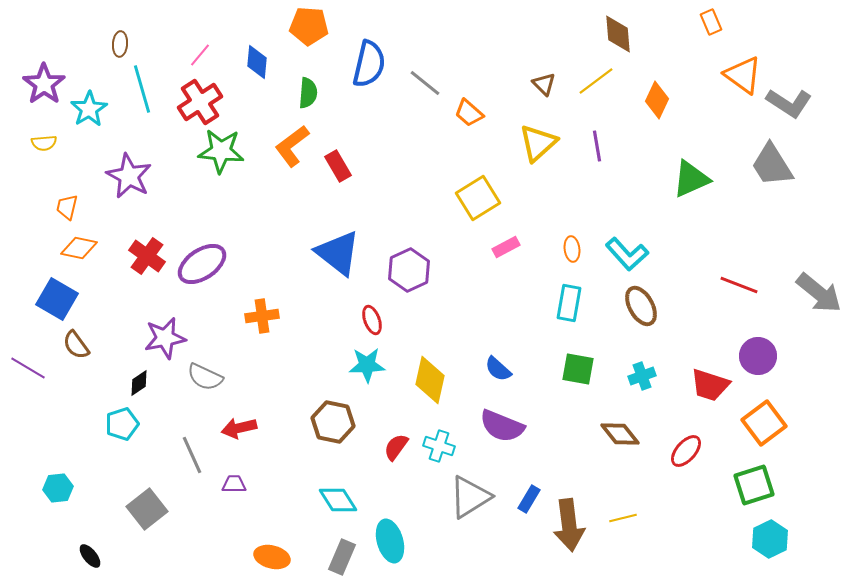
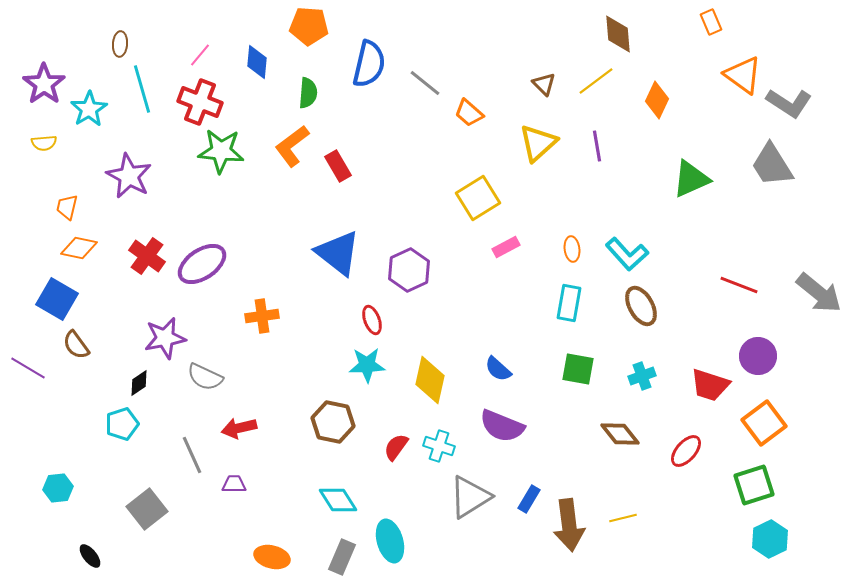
red cross at (200, 102): rotated 36 degrees counterclockwise
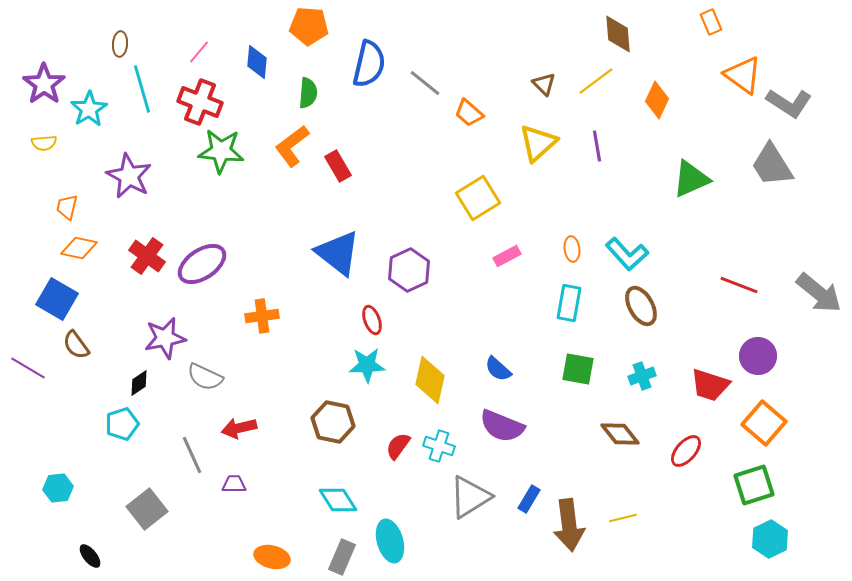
pink line at (200, 55): moved 1 px left, 3 px up
pink rectangle at (506, 247): moved 1 px right, 9 px down
orange square at (764, 423): rotated 12 degrees counterclockwise
red semicircle at (396, 447): moved 2 px right, 1 px up
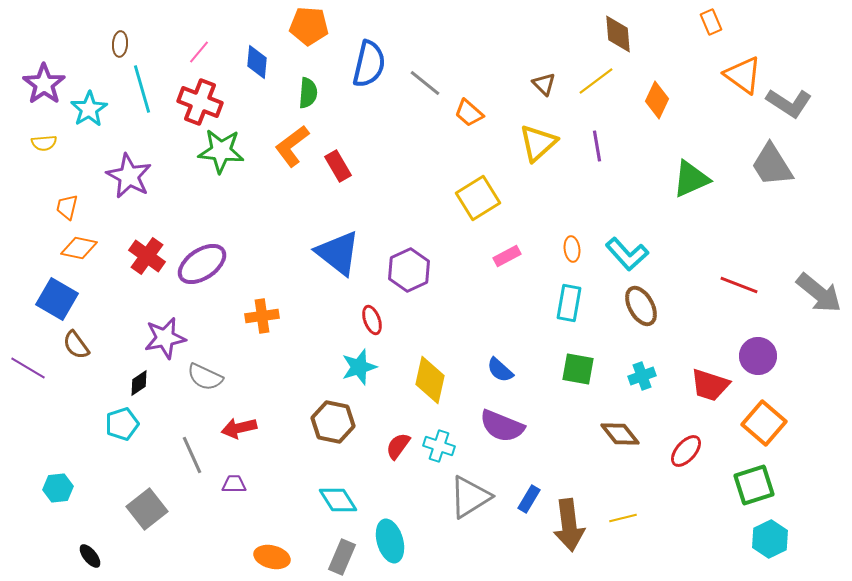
cyan star at (367, 365): moved 8 px left, 2 px down; rotated 15 degrees counterclockwise
blue semicircle at (498, 369): moved 2 px right, 1 px down
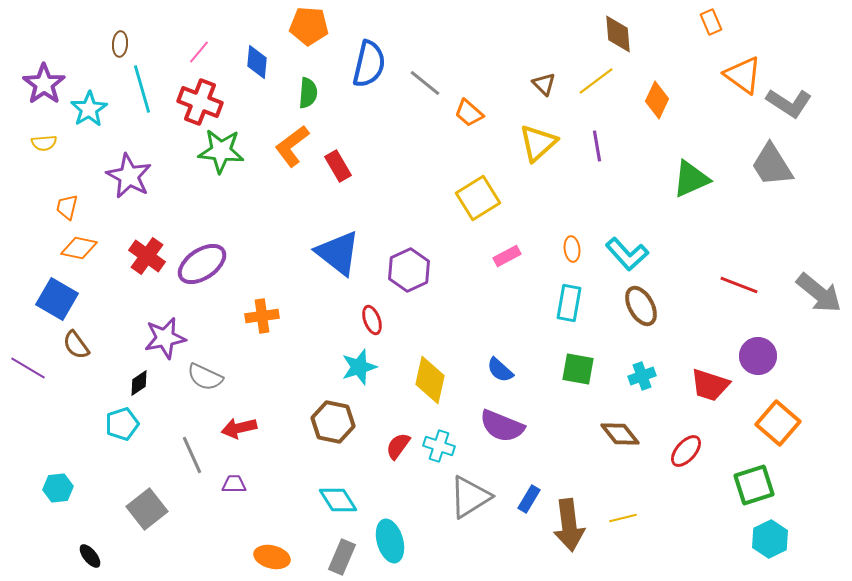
orange square at (764, 423): moved 14 px right
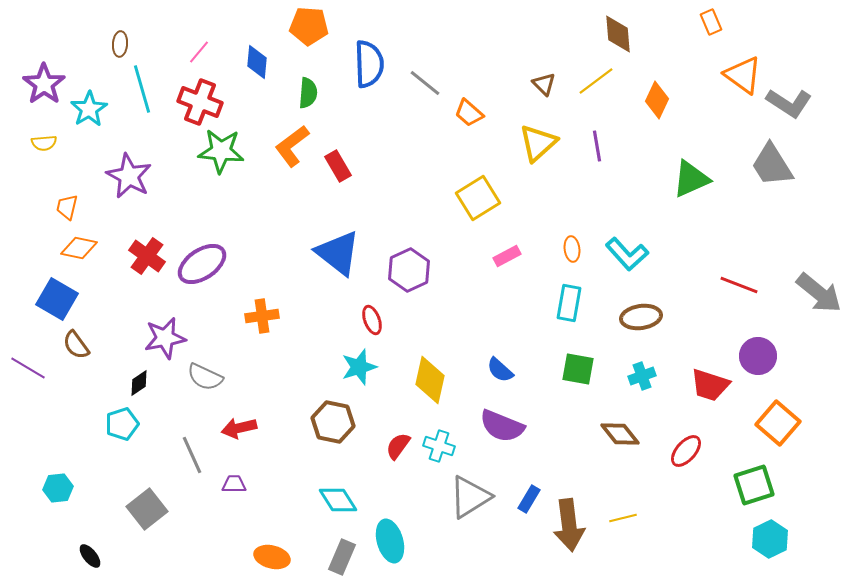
blue semicircle at (369, 64): rotated 15 degrees counterclockwise
brown ellipse at (641, 306): moved 11 px down; rotated 69 degrees counterclockwise
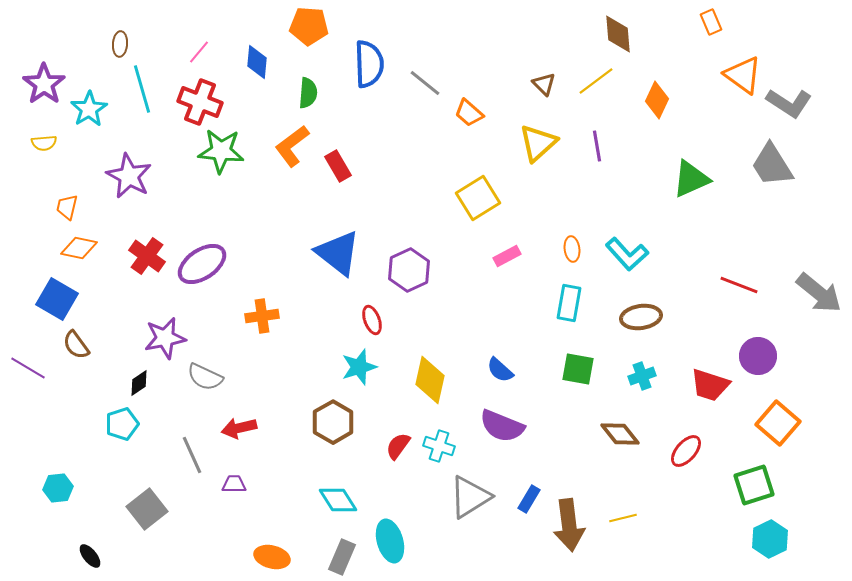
brown hexagon at (333, 422): rotated 18 degrees clockwise
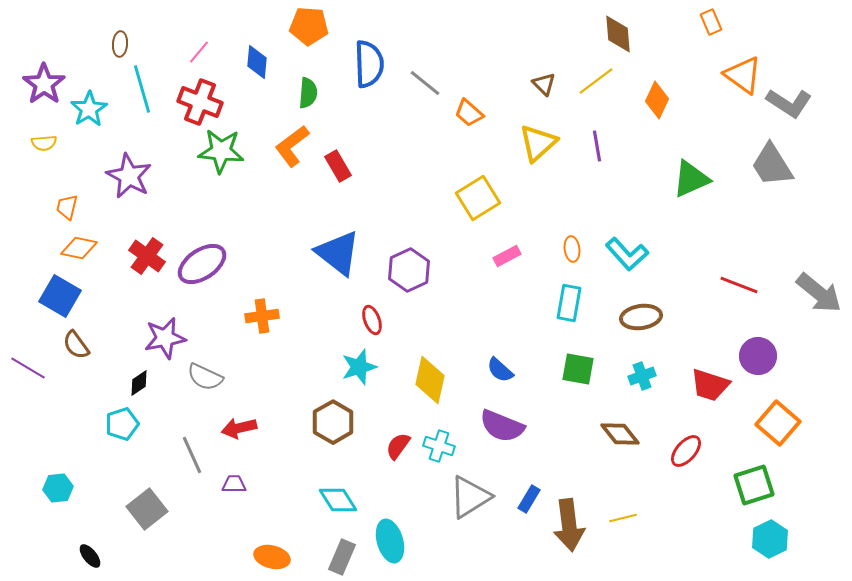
blue square at (57, 299): moved 3 px right, 3 px up
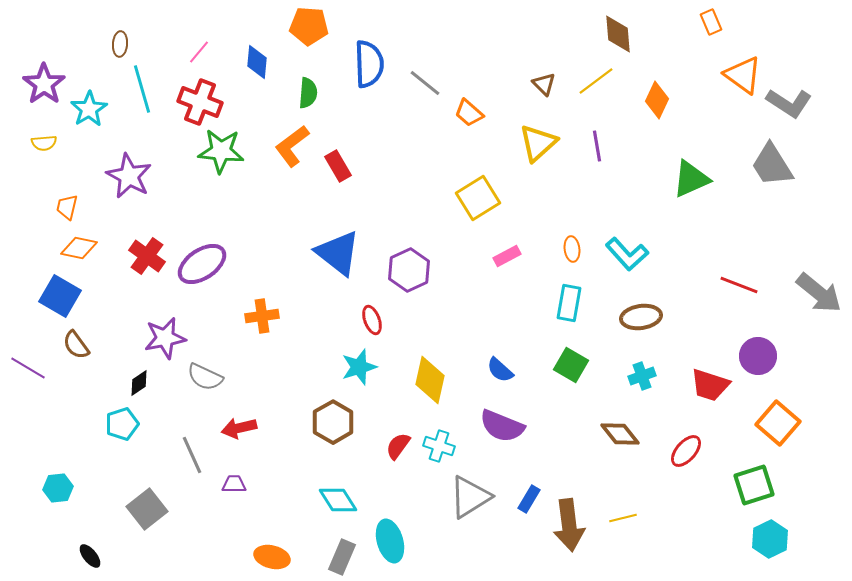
green square at (578, 369): moved 7 px left, 4 px up; rotated 20 degrees clockwise
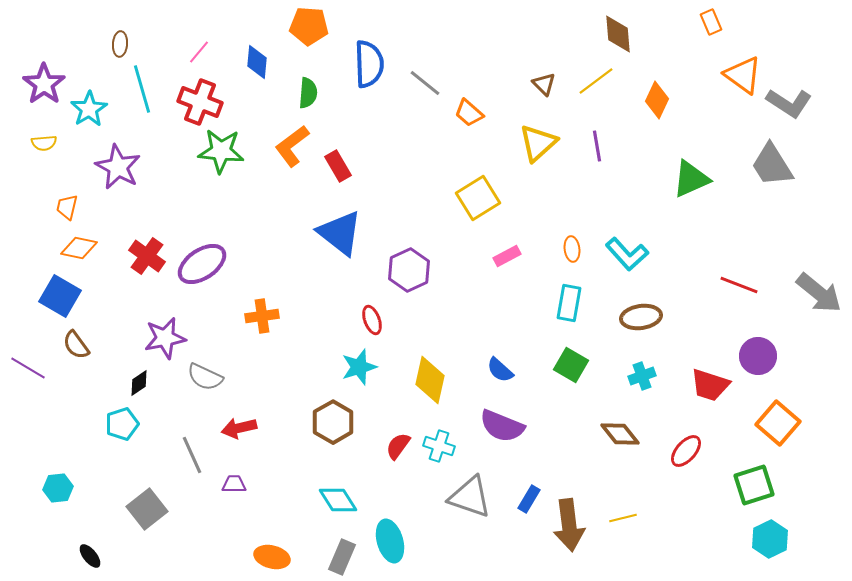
purple star at (129, 176): moved 11 px left, 9 px up
blue triangle at (338, 253): moved 2 px right, 20 px up
gray triangle at (470, 497): rotated 51 degrees clockwise
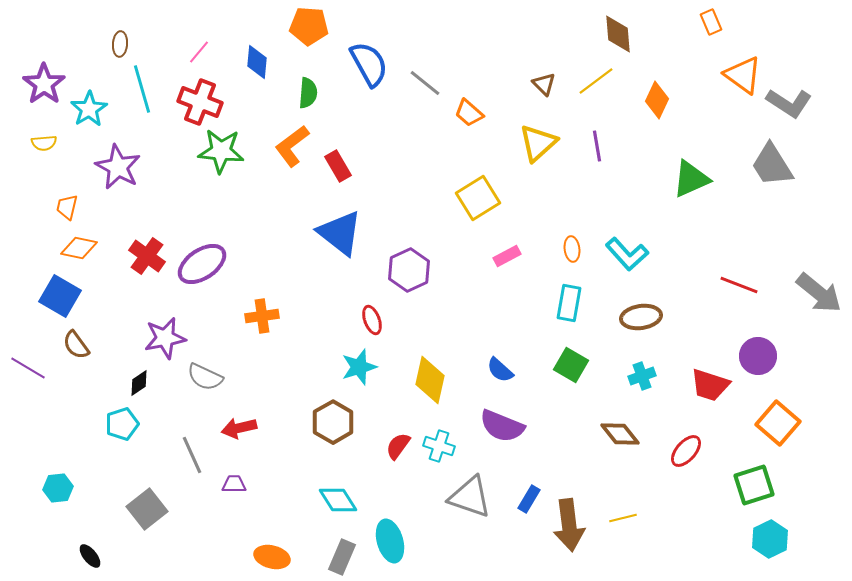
blue semicircle at (369, 64): rotated 27 degrees counterclockwise
